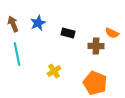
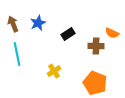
black rectangle: moved 1 px down; rotated 48 degrees counterclockwise
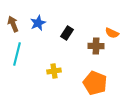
black rectangle: moved 1 px left, 1 px up; rotated 24 degrees counterclockwise
cyan line: rotated 25 degrees clockwise
yellow cross: rotated 24 degrees clockwise
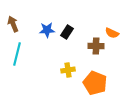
blue star: moved 9 px right, 7 px down; rotated 21 degrees clockwise
black rectangle: moved 1 px up
yellow cross: moved 14 px right, 1 px up
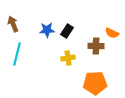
black rectangle: moved 1 px up
yellow cross: moved 12 px up
orange pentagon: rotated 25 degrees counterclockwise
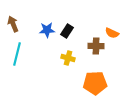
yellow cross: rotated 24 degrees clockwise
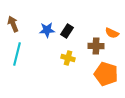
orange pentagon: moved 11 px right, 9 px up; rotated 20 degrees clockwise
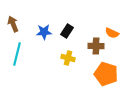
blue star: moved 3 px left, 2 px down
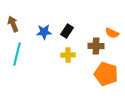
yellow cross: moved 3 px up; rotated 16 degrees counterclockwise
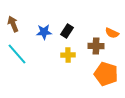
cyan line: rotated 55 degrees counterclockwise
